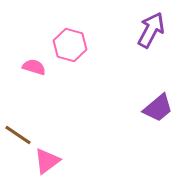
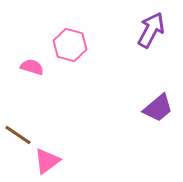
pink semicircle: moved 2 px left
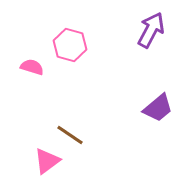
brown line: moved 52 px right
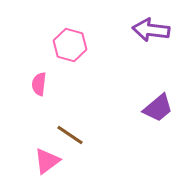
purple arrow: rotated 111 degrees counterclockwise
pink semicircle: moved 7 px right, 17 px down; rotated 100 degrees counterclockwise
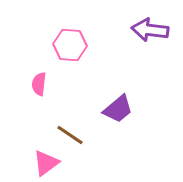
purple arrow: moved 1 px left
pink hexagon: rotated 12 degrees counterclockwise
purple trapezoid: moved 40 px left, 1 px down
pink triangle: moved 1 px left, 2 px down
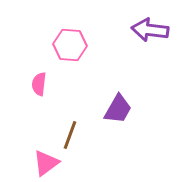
purple trapezoid: rotated 20 degrees counterclockwise
brown line: rotated 76 degrees clockwise
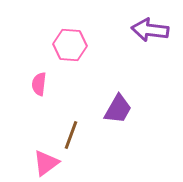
brown line: moved 1 px right
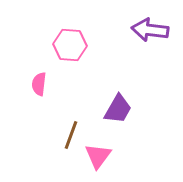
pink triangle: moved 52 px right, 7 px up; rotated 16 degrees counterclockwise
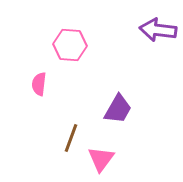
purple arrow: moved 8 px right
brown line: moved 3 px down
pink triangle: moved 3 px right, 3 px down
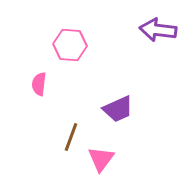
purple trapezoid: rotated 36 degrees clockwise
brown line: moved 1 px up
